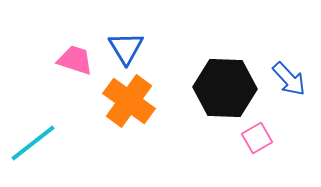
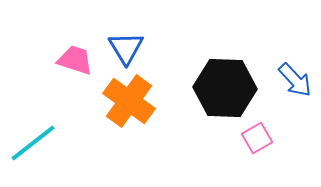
blue arrow: moved 6 px right, 1 px down
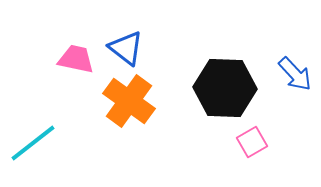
blue triangle: rotated 21 degrees counterclockwise
pink trapezoid: moved 1 px right, 1 px up; rotated 6 degrees counterclockwise
blue arrow: moved 6 px up
pink square: moved 5 px left, 4 px down
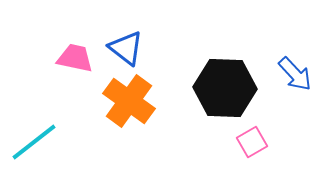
pink trapezoid: moved 1 px left, 1 px up
cyan line: moved 1 px right, 1 px up
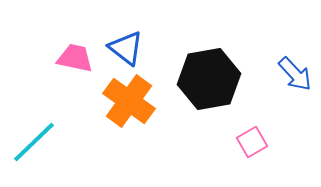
black hexagon: moved 16 px left, 9 px up; rotated 12 degrees counterclockwise
cyan line: rotated 6 degrees counterclockwise
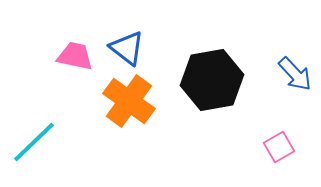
blue triangle: moved 1 px right
pink trapezoid: moved 2 px up
black hexagon: moved 3 px right, 1 px down
pink square: moved 27 px right, 5 px down
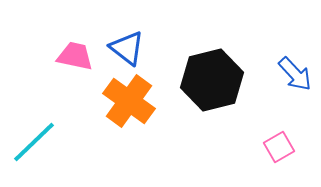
black hexagon: rotated 4 degrees counterclockwise
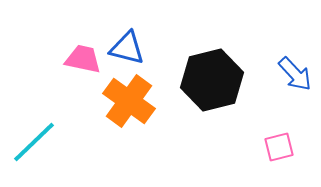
blue triangle: rotated 24 degrees counterclockwise
pink trapezoid: moved 8 px right, 3 px down
pink square: rotated 16 degrees clockwise
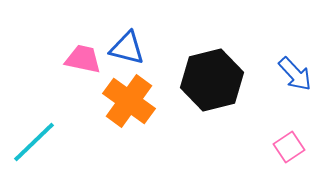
pink square: moved 10 px right; rotated 20 degrees counterclockwise
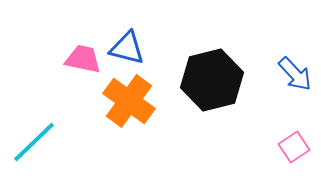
pink square: moved 5 px right
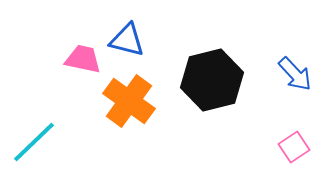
blue triangle: moved 8 px up
